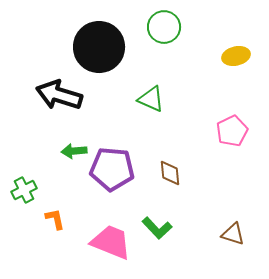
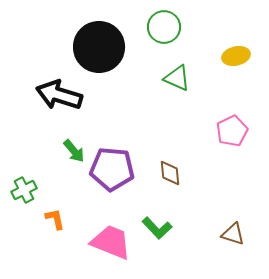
green triangle: moved 26 px right, 21 px up
green arrow: rotated 125 degrees counterclockwise
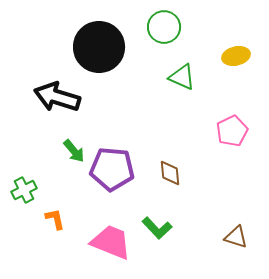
green triangle: moved 5 px right, 1 px up
black arrow: moved 2 px left, 2 px down
brown triangle: moved 3 px right, 3 px down
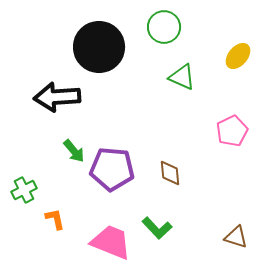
yellow ellipse: moved 2 px right; rotated 36 degrees counterclockwise
black arrow: rotated 21 degrees counterclockwise
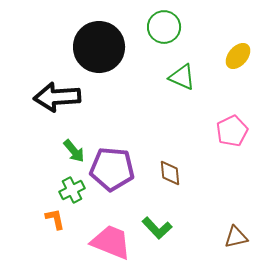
green cross: moved 48 px right
brown triangle: rotated 30 degrees counterclockwise
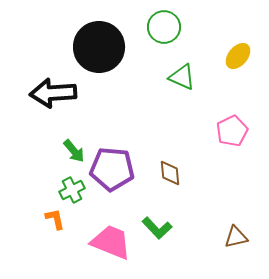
black arrow: moved 4 px left, 4 px up
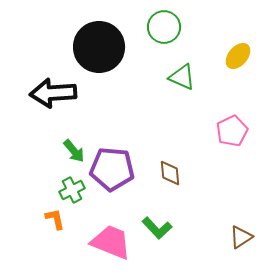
brown triangle: moved 5 px right; rotated 20 degrees counterclockwise
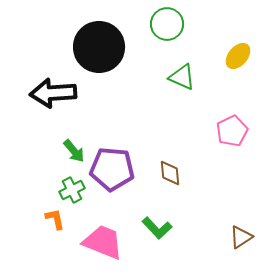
green circle: moved 3 px right, 3 px up
pink trapezoid: moved 8 px left
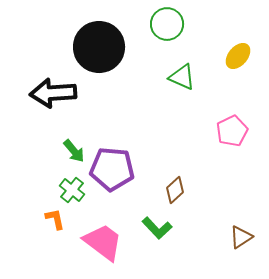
brown diamond: moved 5 px right, 17 px down; rotated 52 degrees clockwise
green cross: rotated 25 degrees counterclockwise
pink trapezoid: rotated 15 degrees clockwise
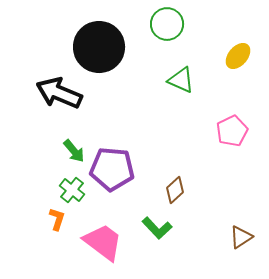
green triangle: moved 1 px left, 3 px down
black arrow: moved 6 px right; rotated 27 degrees clockwise
orange L-shape: moved 2 px right; rotated 30 degrees clockwise
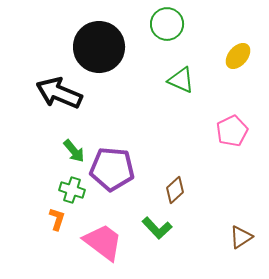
green cross: rotated 20 degrees counterclockwise
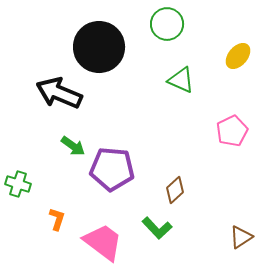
green arrow: moved 1 px left, 5 px up; rotated 15 degrees counterclockwise
green cross: moved 54 px left, 6 px up
